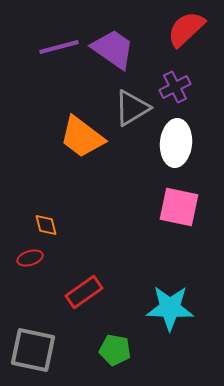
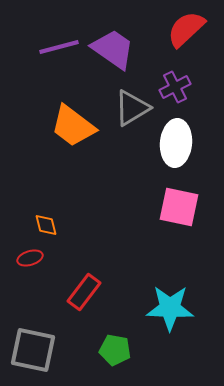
orange trapezoid: moved 9 px left, 11 px up
red rectangle: rotated 18 degrees counterclockwise
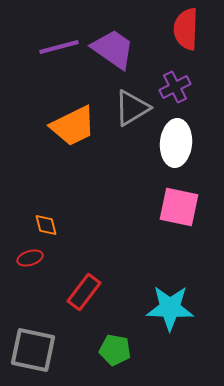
red semicircle: rotated 45 degrees counterclockwise
orange trapezoid: rotated 63 degrees counterclockwise
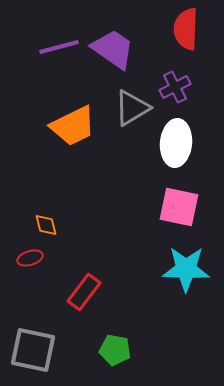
cyan star: moved 16 px right, 39 px up
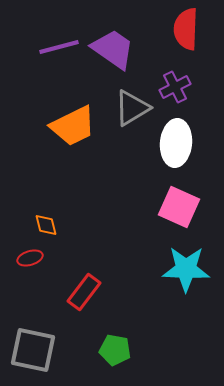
pink square: rotated 12 degrees clockwise
